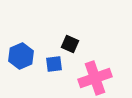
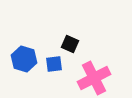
blue hexagon: moved 3 px right, 3 px down; rotated 20 degrees counterclockwise
pink cross: moved 1 px left; rotated 8 degrees counterclockwise
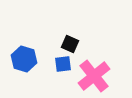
blue square: moved 9 px right
pink cross: moved 2 px up; rotated 12 degrees counterclockwise
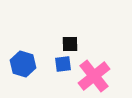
black square: rotated 24 degrees counterclockwise
blue hexagon: moved 1 px left, 5 px down
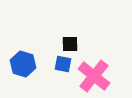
blue square: rotated 18 degrees clockwise
pink cross: rotated 12 degrees counterclockwise
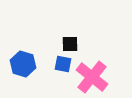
pink cross: moved 2 px left, 1 px down
